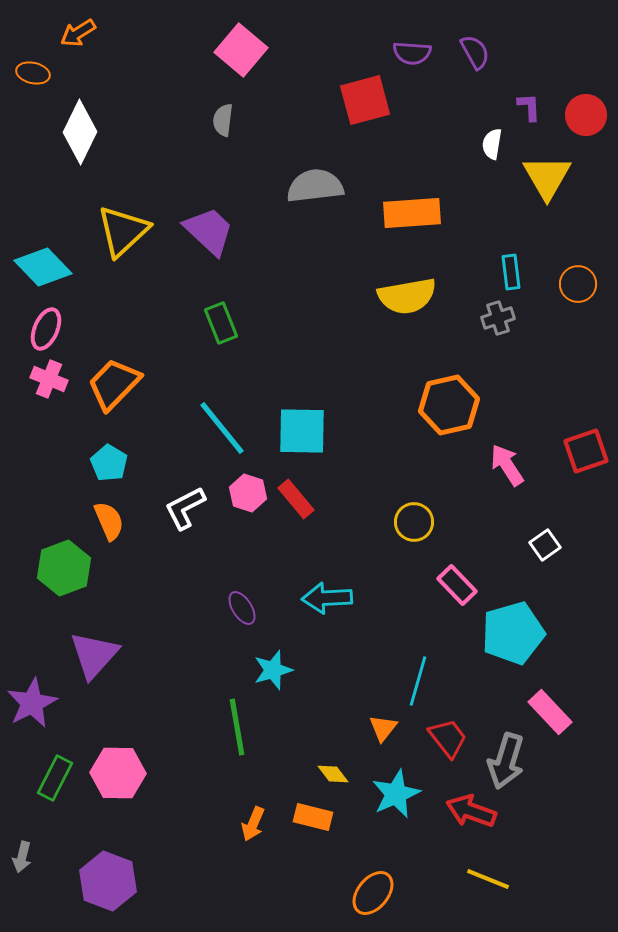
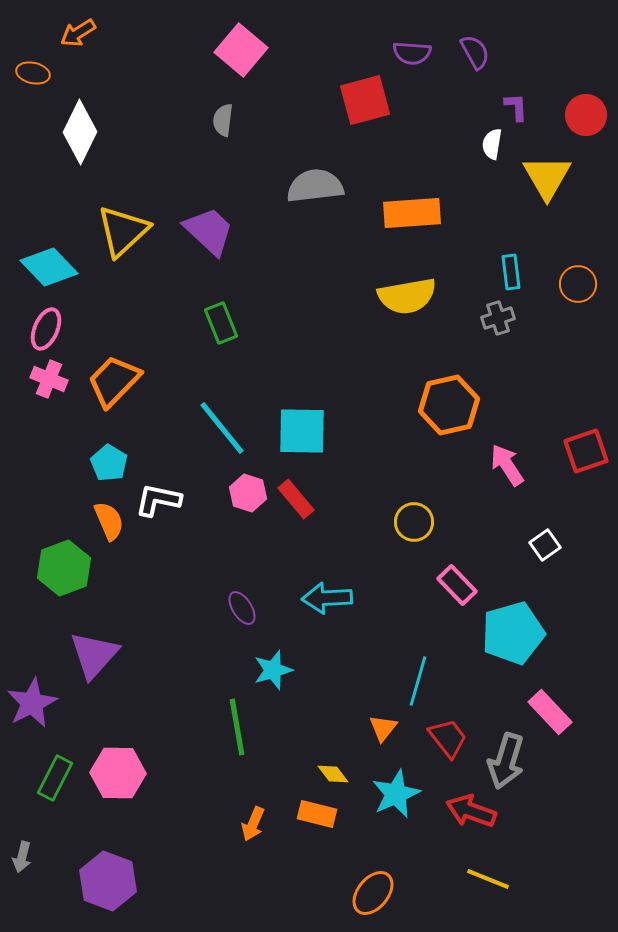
purple L-shape at (529, 107): moved 13 px left
cyan diamond at (43, 267): moved 6 px right
orange trapezoid at (114, 384): moved 3 px up
white L-shape at (185, 508): moved 27 px left, 8 px up; rotated 39 degrees clockwise
orange rectangle at (313, 817): moved 4 px right, 3 px up
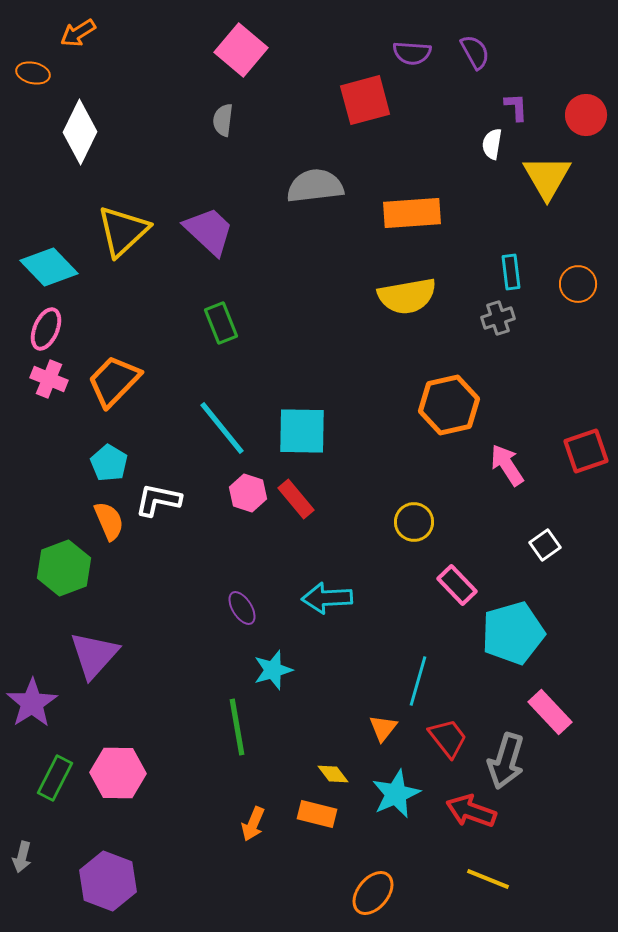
purple star at (32, 703): rotated 6 degrees counterclockwise
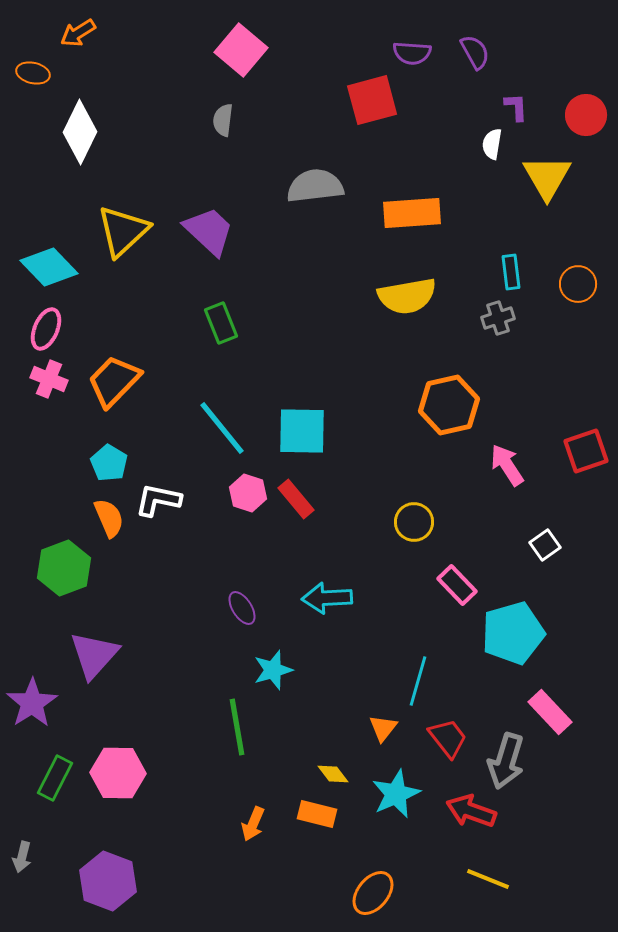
red square at (365, 100): moved 7 px right
orange semicircle at (109, 521): moved 3 px up
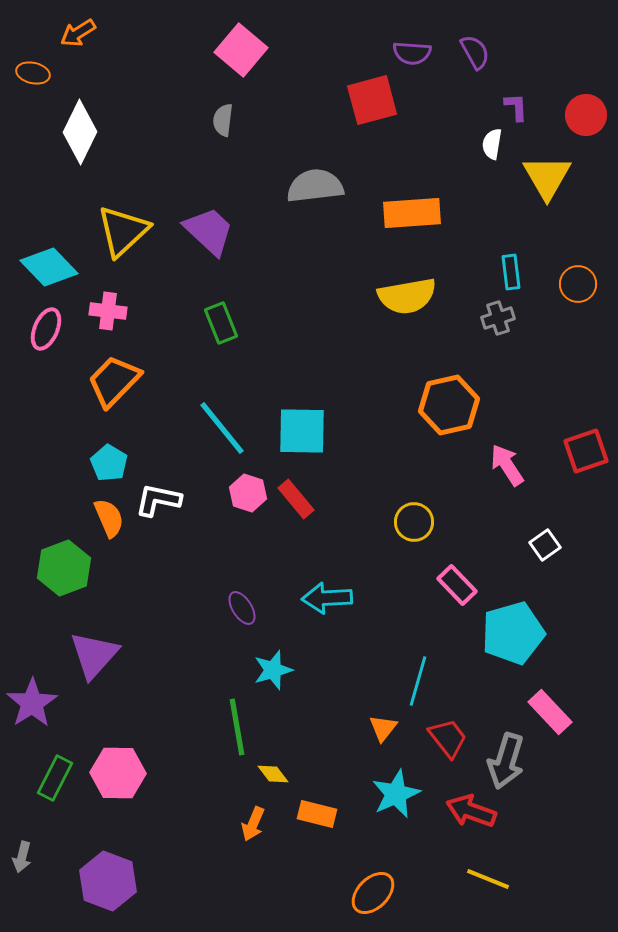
pink cross at (49, 379): moved 59 px right, 68 px up; rotated 15 degrees counterclockwise
yellow diamond at (333, 774): moved 60 px left
orange ellipse at (373, 893): rotated 6 degrees clockwise
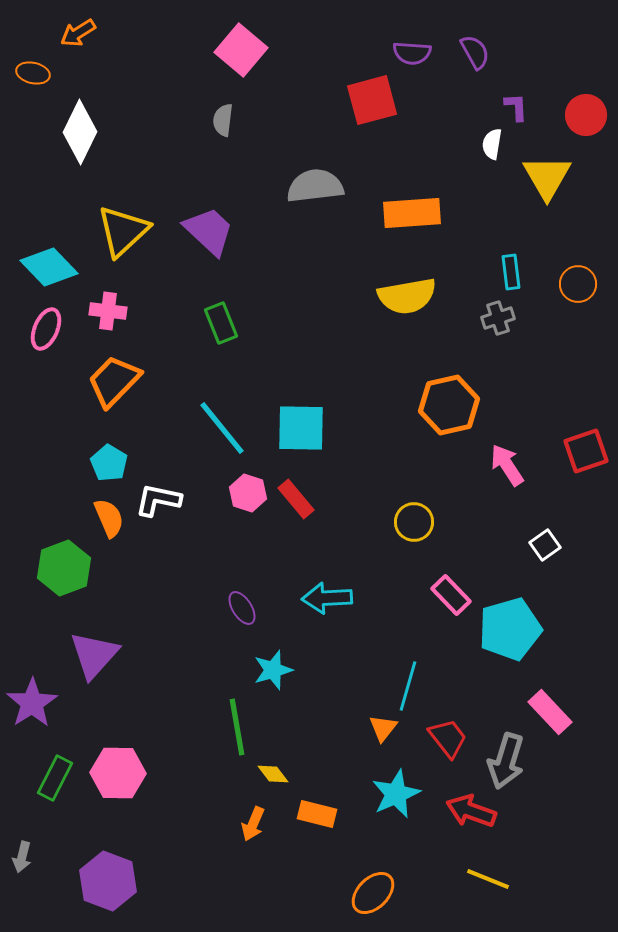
cyan square at (302, 431): moved 1 px left, 3 px up
pink rectangle at (457, 585): moved 6 px left, 10 px down
cyan pentagon at (513, 633): moved 3 px left, 4 px up
cyan line at (418, 681): moved 10 px left, 5 px down
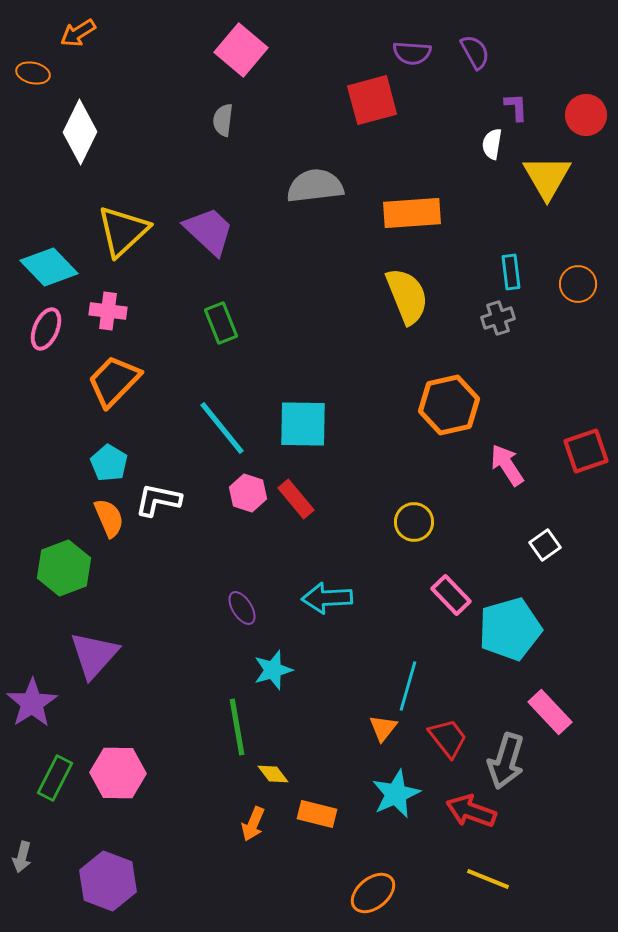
yellow semicircle at (407, 296): rotated 102 degrees counterclockwise
cyan square at (301, 428): moved 2 px right, 4 px up
orange ellipse at (373, 893): rotated 6 degrees clockwise
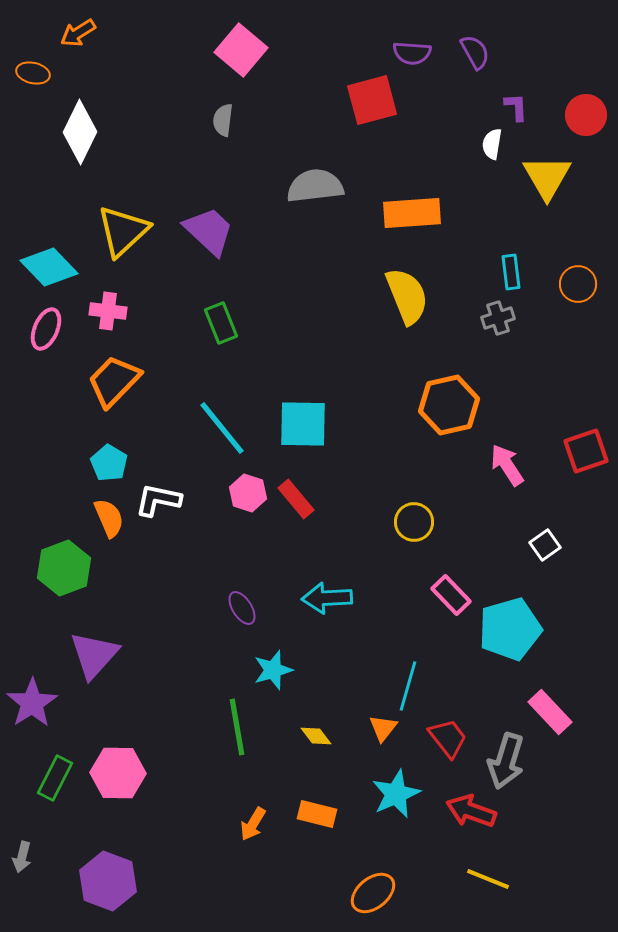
yellow diamond at (273, 774): moved 43 px right, 38 px up
orange arrow at (253, 824): rotated 8 degrees clockwise
